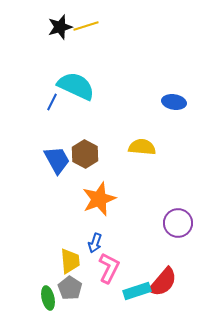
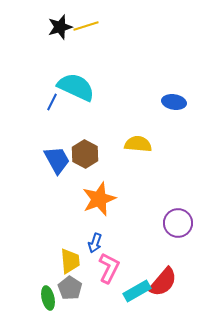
cyan semicircle: moved 1 px down
yellow semicircle: moved 4 px left, 3 px up
cyan rectangle: rotated 12 degrees counterclockwise
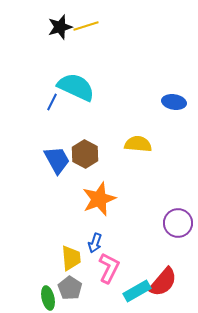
yellow trapezoid: moved 1 px right, 3 px up
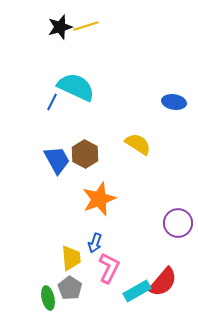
yellow semicircle: rotated 28 degrees clockwise
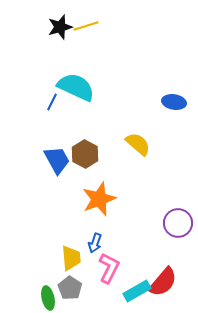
yellow semicircle: rotated 8 degrees clockwise
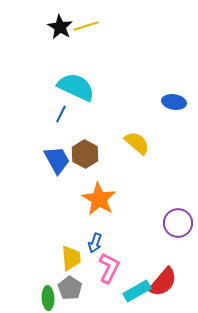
black star: rotated 25 degrees counterclockwise
blue line: moved 9 px right, 12 px down
yellow semicircle: moved 1 px left, 1 px up
orange star: rotated 20 degrees counterclockwise
green ellipse: rotated 10 degrees clockwise
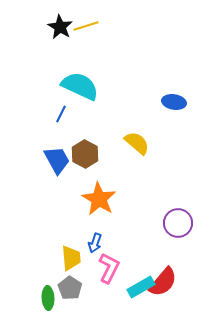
cyan semicircle: moved 4 px right, 1 px up
cyan rectangle: moved 4 px right, 4 px up
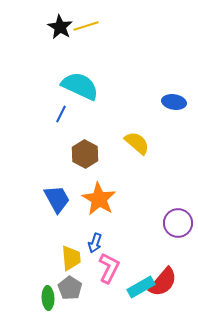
blue trapezoid: moved 39 px down
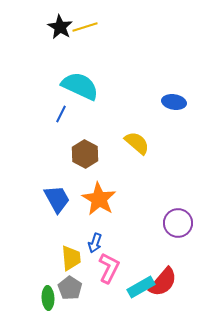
yellow line: moved 1 px left, 1 px down
